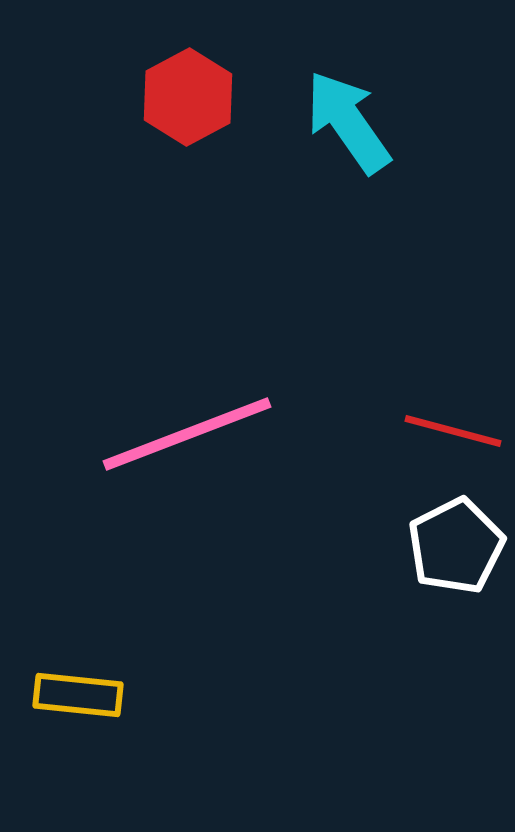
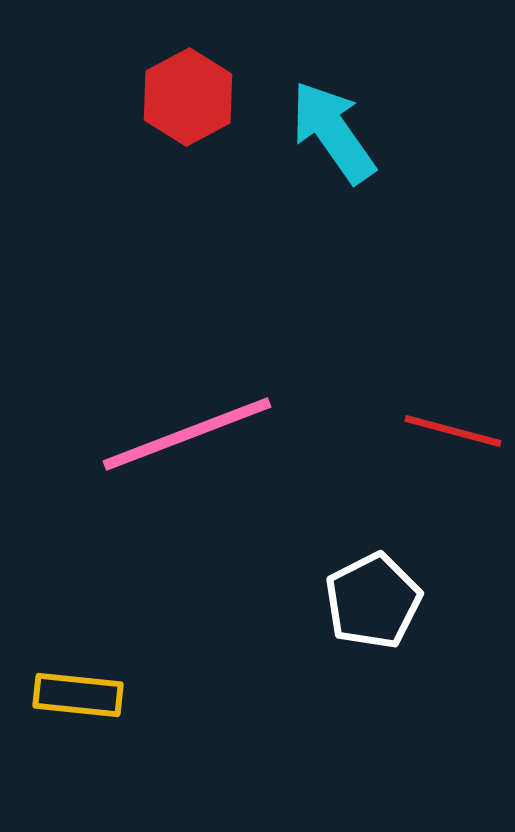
cyan arrow: moved 15 px left, 10 px down
white pentagon: moved 83 px left, 55 px down
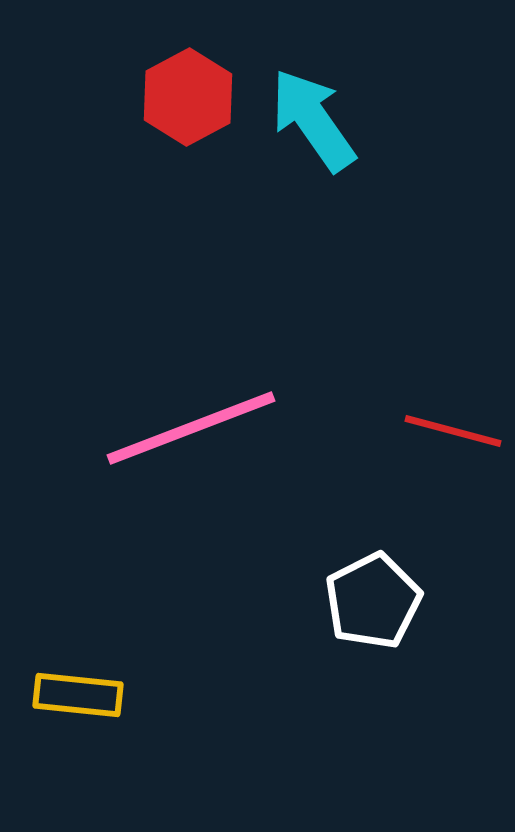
cyan arrow: moved 20 px left, 12 px up
pink line: moved 4 px right, 6 px up
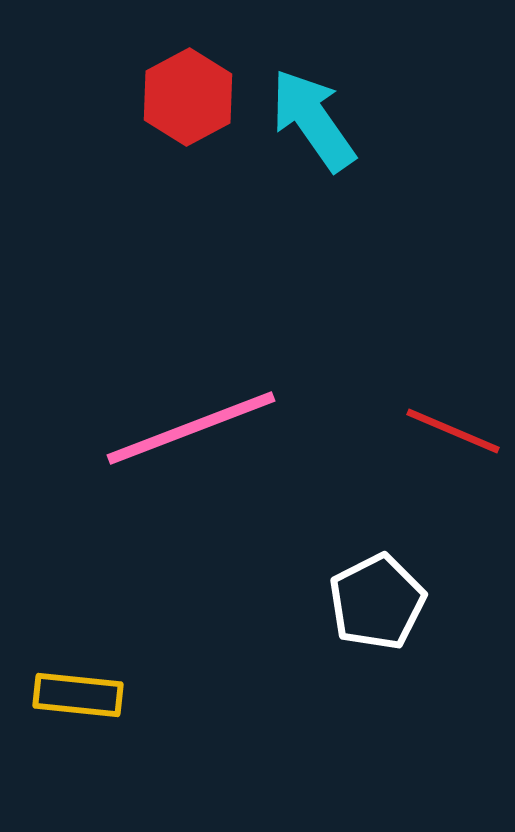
red line: rotated 8 degrees clockwise
white pentagon: moved 4 px right, 1 px down
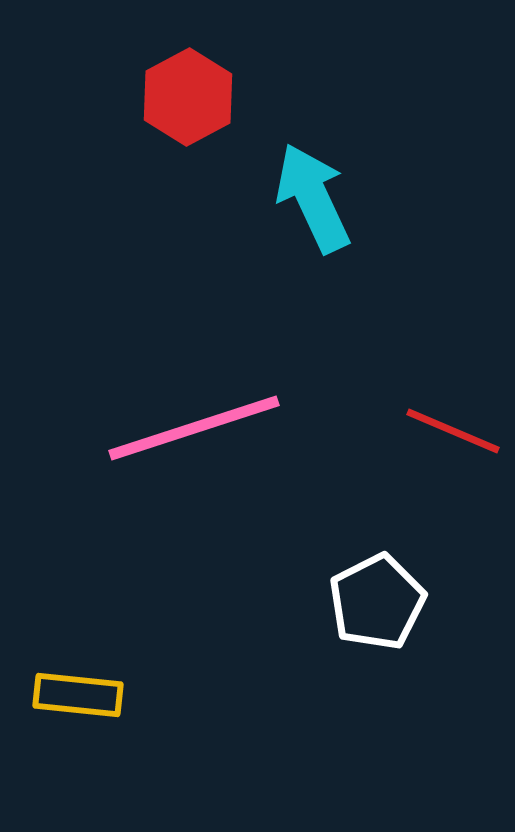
cyan arrow: moved 78 px down; rotated 10 degrees clockwise
pink line: moved 3 px right; rotated 3 degrees clockwise
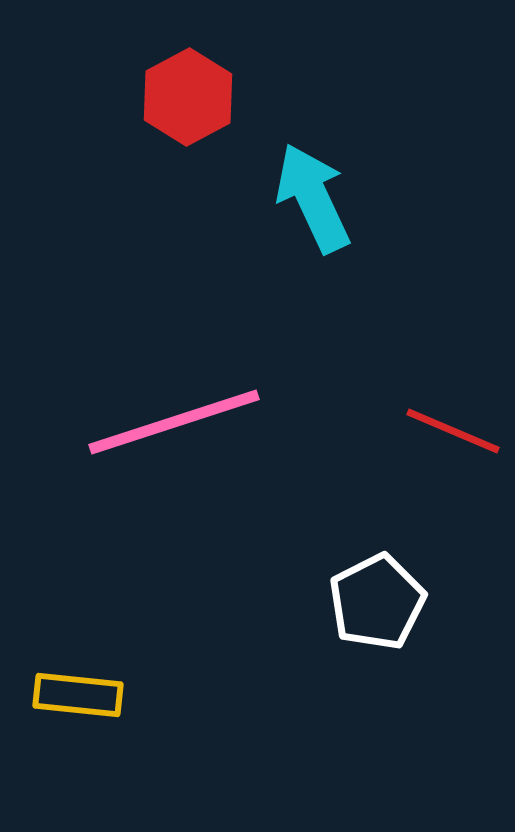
pink line: moved 20 px left, 6 px up
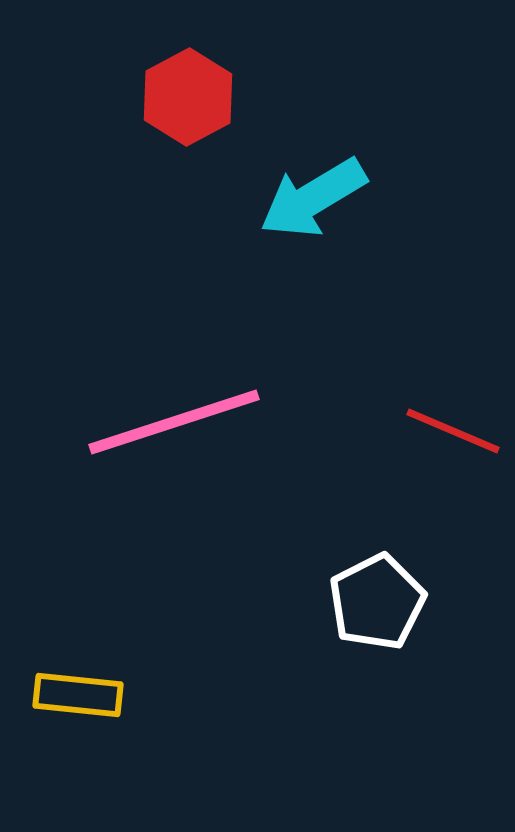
cyan arrow: rotated 96 degrees counterclockwise
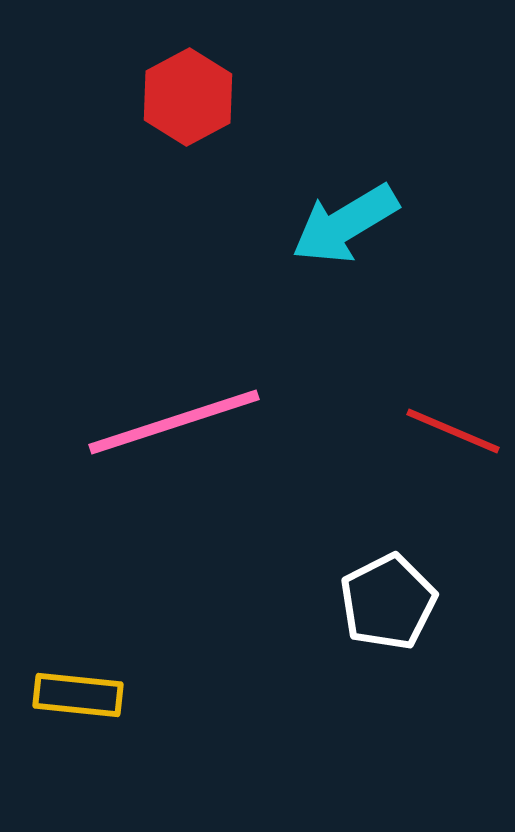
cyan arrow: moved 32 px right, 26 px down
white pentagon: moved 11 px right
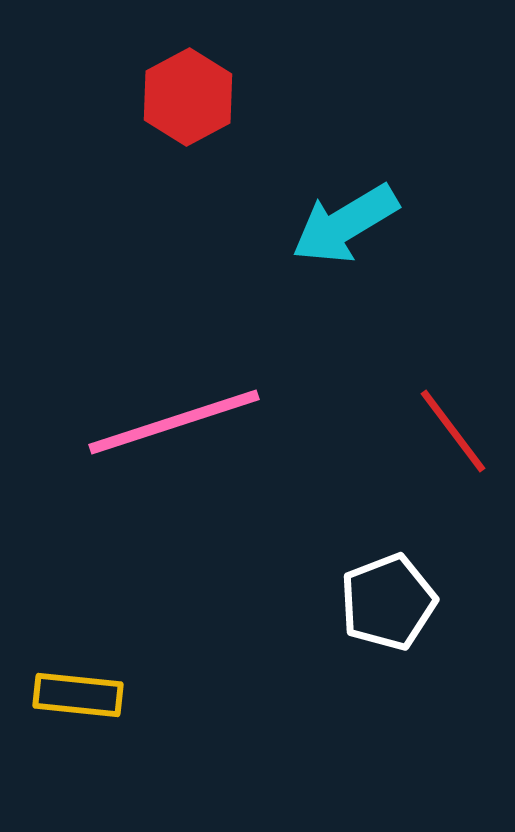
red line: rotated 30 degrees clockwise
white pentagon: rotated 6 degrees clockwise
